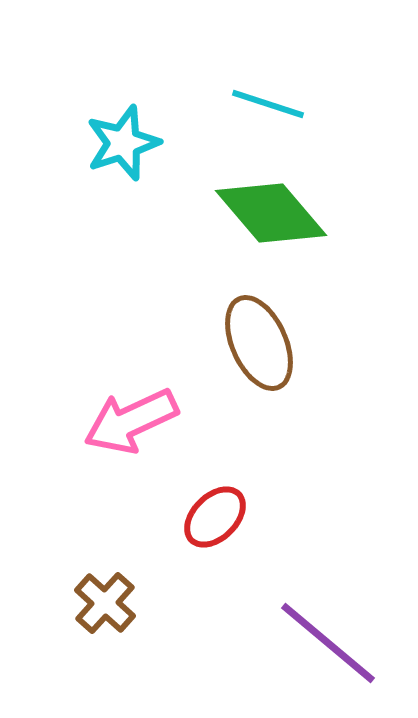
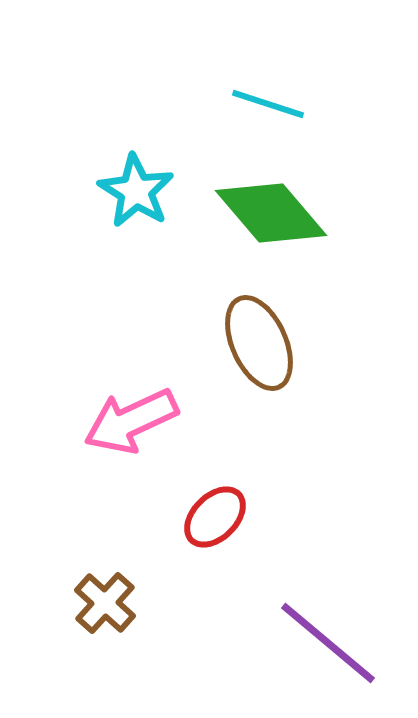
cyan star: moved 13 px right, 48 px down; rotated 22 degrees counterclockwise
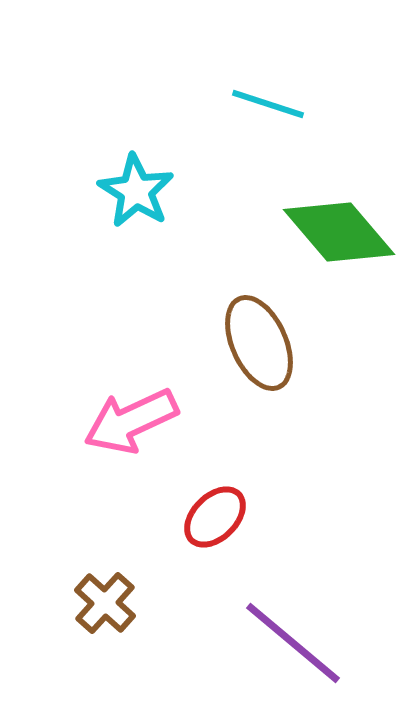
green diamond: moved 68 px right, 19 px down
purple line: moved 35 px left
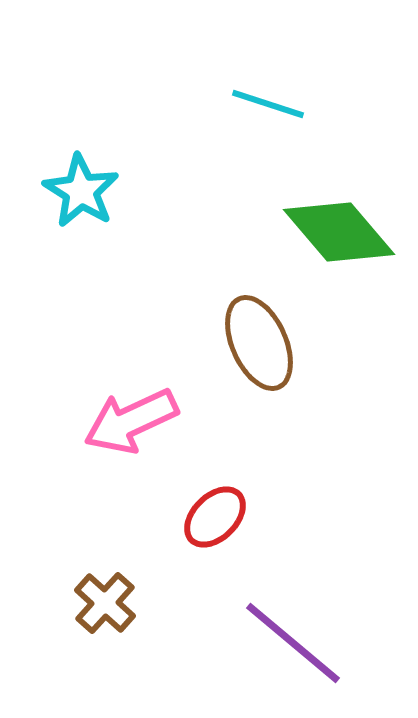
cyan star: moved 55 px left
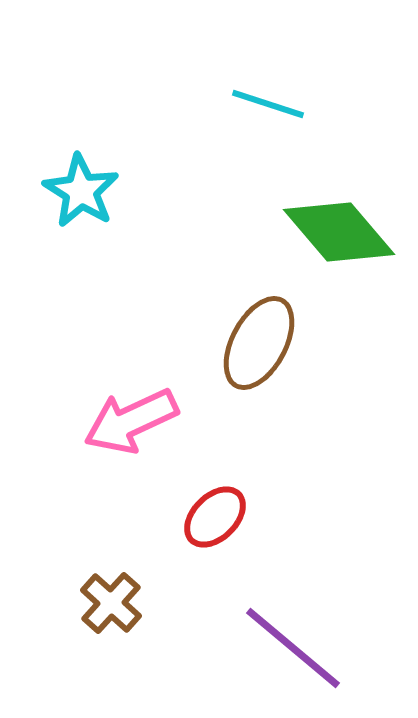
brown ellipse: rotated 52 degrees clockwise
brown cross: moved 6 px right
purple line: moved 5 px down
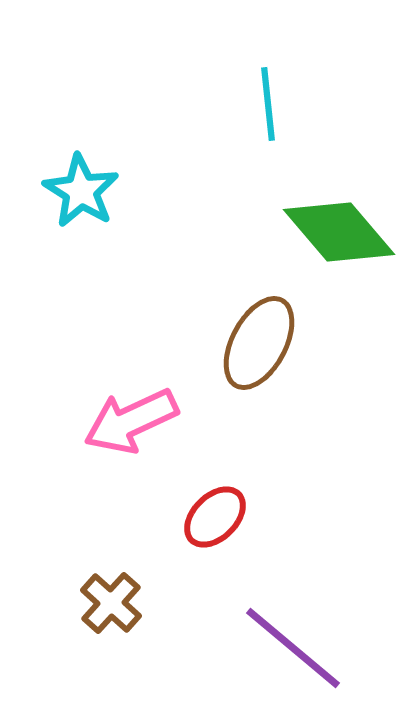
cyan line: rotated 66 degrees clockwise
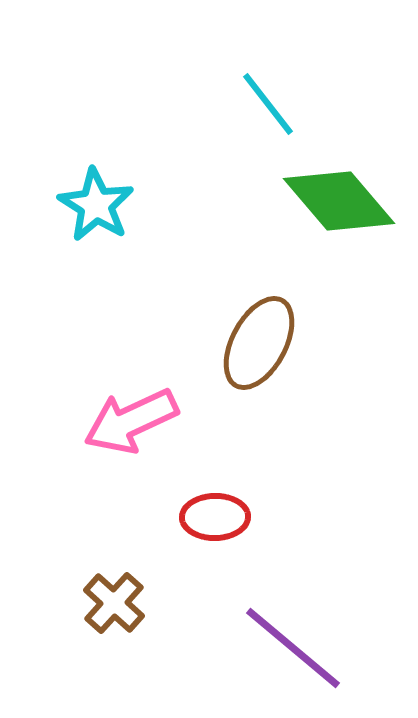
cyan line: rotated 32 degrees counterclockwise
cyan star: moved 15 px right, 14 px down
green diamond: moved 31 px up
red ellipse: rotated 44 degrees clockwise
brown cross: moved 3 px right
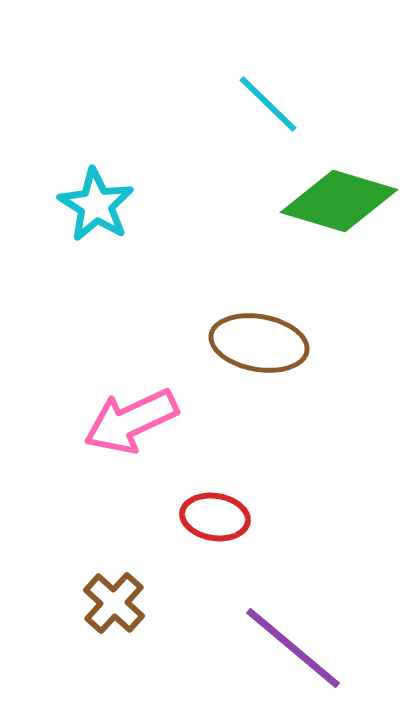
cyan line: rotated 8 degrees counterclockwise
green diamond: rotated 33 degrees counterclockwise
brown ellipse: rotated 72 degrees clockwise
red ellipse: rotated 10 degrees clockwise
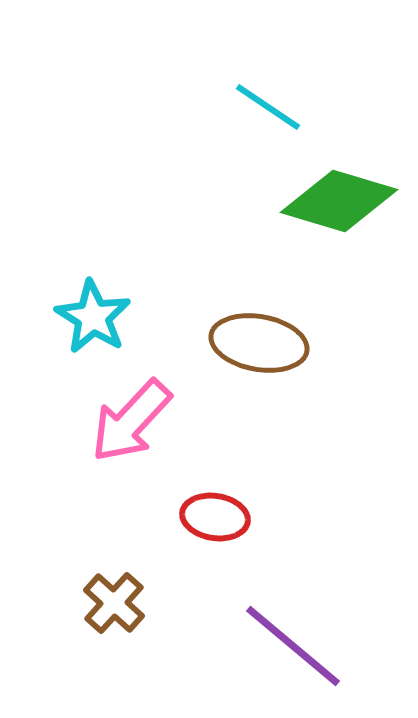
cyan line: moved 3 px down; rotated 10 degrees counterclockwise
cyan star: moved 3 px left, 112 px down
pink arrow: rotated 22 degrees counterclockwise
purple line: moved 2 px up
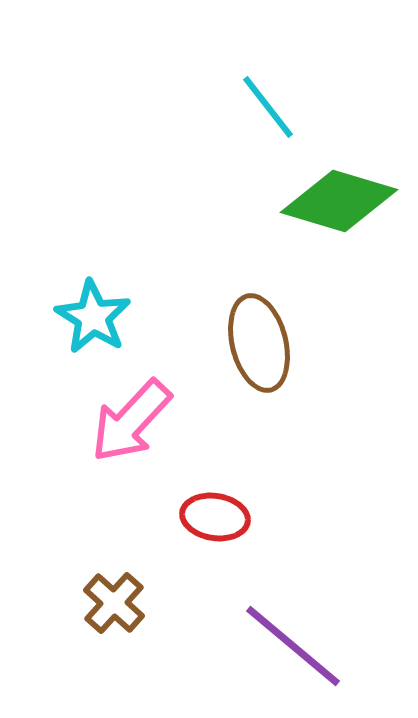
cyan line: rotated 18 degrees clockwise
brown ellipse: rotated 66 degrees clockwise
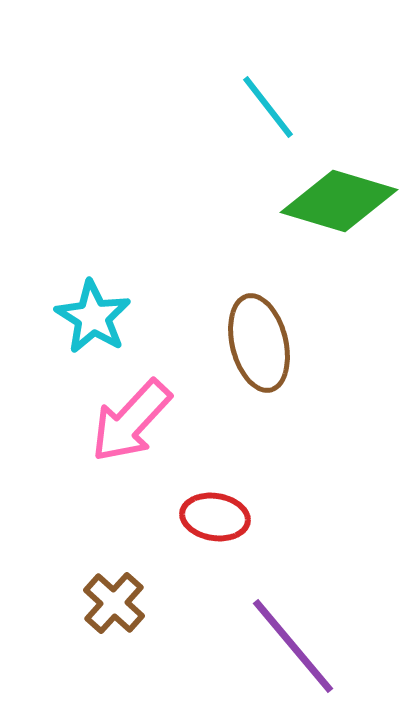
purple line: rotated 10 degrees clockwise
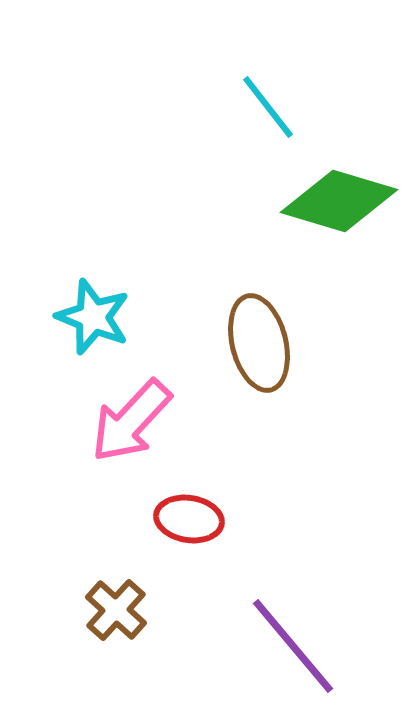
cyan star: rotated 10 degrees counterclockwise
red ellipse: moved 26 px left, 2 px down
brown cross: moved 2 px right, 7 px down
